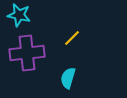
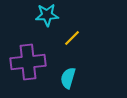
cyan star: moved 28 px right; rotated 15 degrees counterclockwise
purple cross: moved 1 px right, 9 px down
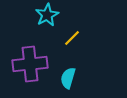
cyan star: rotated 25 degrees counterclockwise
purple cross: moved 2 px right, 2 px down
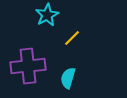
purple cross: moved 2 px left, 2 px down
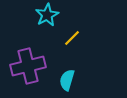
purple cross: rotated 8 degrees counterclockwise
cyan semicircle: moved 1 px left, 2 px down
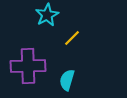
purple cross: rotated 12 degrees clockwise
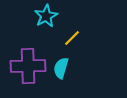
cyan star: moved 1 px left, 1 px down
cyan semicircle: moved 6 px left, 12 px up
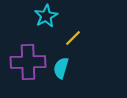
yellow line: moved 1 px right
purple cross: moved 4 px up
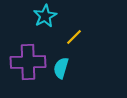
cyan star: moved 1 px left
yellow line: moved 1 px right, 1 px up
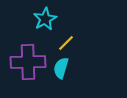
cyan star: moved 3 px down
yellow line: moved 8 px left, 6 px down
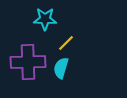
cyan star: rotated 30 degrees clockwise
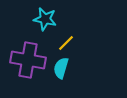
cyan star: rotated 10 degrees clockwise
purple cross: moved 2 px up; rotated 12 degrees clockwise
